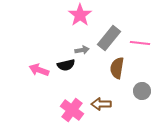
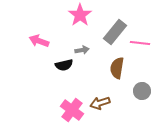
gray rectangle: moved 6 px right, 6 px up
black semicircle: moved 2 px left
pink arrow: moved 29 px up
brown arrow: moved 1 px left, 1 px up; rotated 18 degrees counterclockwise
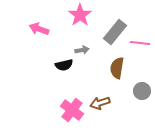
pink arrow: moved 12 px up
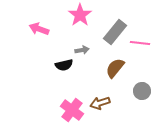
brown semicircle: moved 2 px left; rotated 30 degrees clockwise
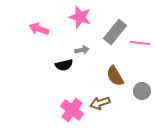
pink star: moved 2 px down; rotated 20 degrees counterclockwise
brown semicircle: moved 8 px down; rotated 70 degrees counterclockwise
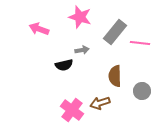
brown semicircle: rotated 30 degrees clockwise
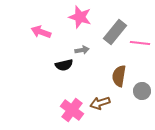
pink arrow: moved 2 px right, 3 px down
brown semicircle: moved 4 px right; rotated 10 degrees clockwise
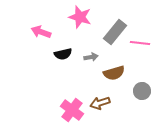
gray arrow: moved 9 px right, 7 px down
black semicircle: moved 1 px left, 11 px up
brown semicircle: moved 5 px left, 3 px up; rotated 115 degrees counterclockwise
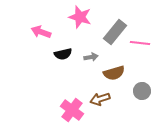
brown arrow: moved 4 px up
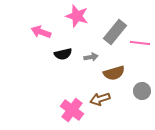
pink star: moved 3 px left, 1 px up
